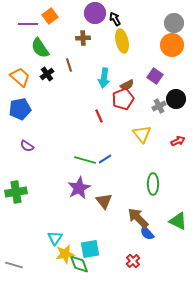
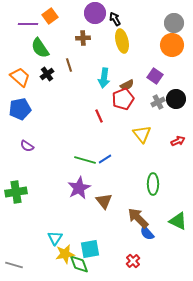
gray cross: moved 1 px left, 4 px up
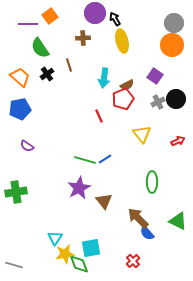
green ellipse: moved 1 px left, 2 px up
cyan square: moved 1 px right, 1 px up
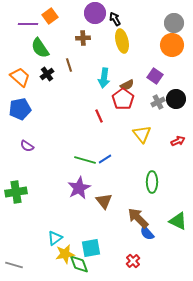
red pentagon: rotated 15 degrees counterclockwise
cyan triangle: rotated 21 degrees clockwise
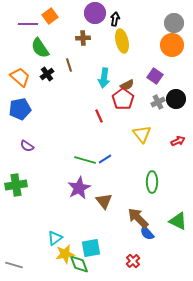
black arrow: rotated 40 degrees clockwise
green cross: moved 7 px up
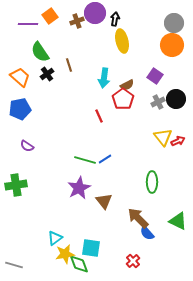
brown cross: moved 6 px left, 17 px up; rotated 16 degrees counterclockwise
green semicircle: moved 4 px down
yellow triangle: moved 21 px right, 3 px down
cyan square: rotated 18 degrees clockwise
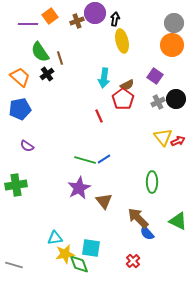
brown line: moved 9 px left, 7 px up
blue line: moved 1 px left
cyan triangle: rotated 28 degrees clockwise
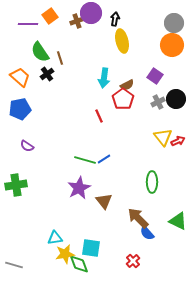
purple circle: moved 4 px left
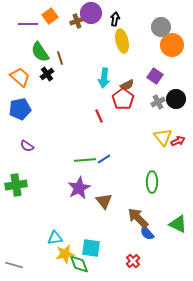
gray circle: moved 13 px left, 4 px down
green line: rotated 20 degrees counterclockwise
green triangle: moved 3 px down
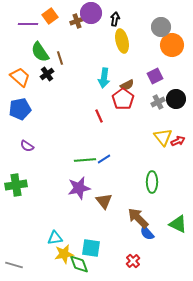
purple square: rotated 28 degrees clockwise
purple star: rotated 15 degrees clockwise
yellow star: moved 1 px left
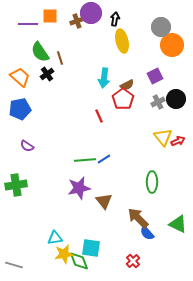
orange square: rotated 35 degrees clockwise
green diamond: moved 3 px up
